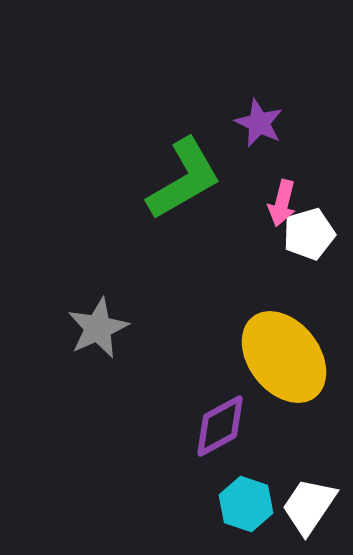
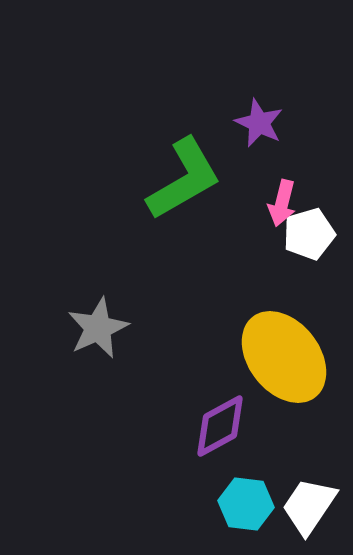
cyan hexagon: rotated 12 degrees counterclockwise
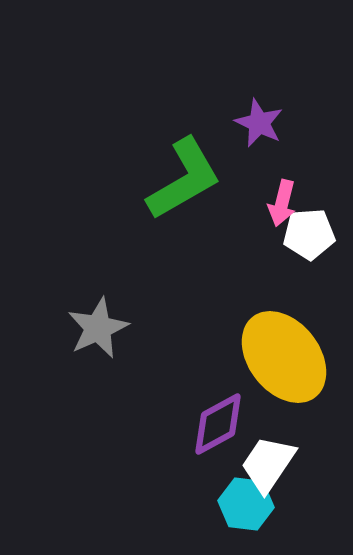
white pentagon: rotated 12 degrees clockwise
purple diamond: moved 2 px left, 2 px up
white trapezoid: moved 41 px left, 42 px up
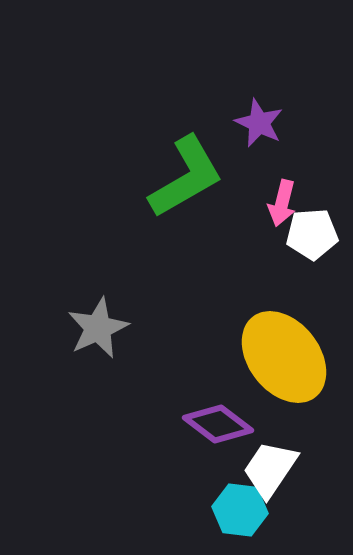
green L-shape: moved 2 px right, 2 px up
white pentagon: moved 3 px right
purple diamond: rotated 66 degrees clockwise
white trapezoid: moved 2 px right, 5 px down
cyan hexagon: moved 6 px left, 6 px down
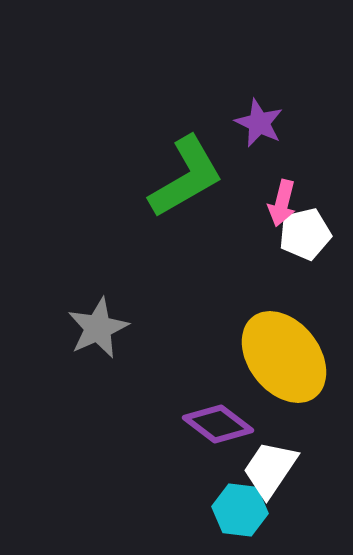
white pentagon: moved 7 px left; rotated 9 degrees counterclockwise
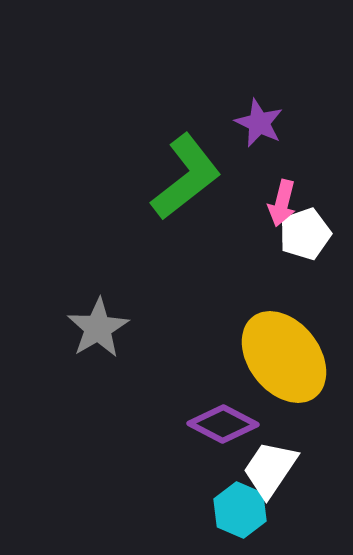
green L-shape: rotated 8 degrees counterclockwise
white pentagon: rotated 6 degrees counterclockwise
gray star: rotated 6 degrees counterclockwise
purple diamond: moved 5 px right; rotated 10 degrees counterclockwise
cyan hexagon: rotated 16 degrees clockwise
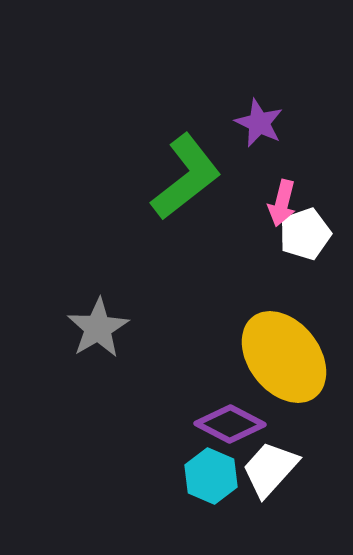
purple diamond: moved 7 px right
white trapezoid: rotated 8 degrees clockwise
cyan hexagon: moved 29 px left, 34 px up
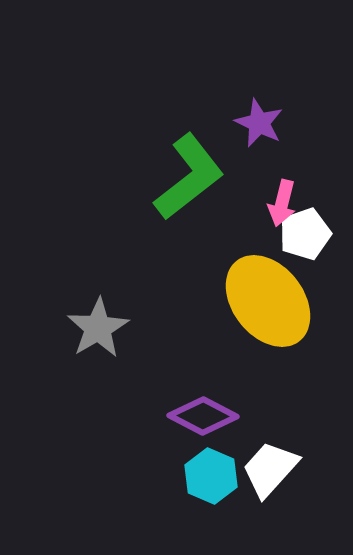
green L-shape: moved 3 px right
yellow ellipse: moved 16 px left, 56 px up
purple diamond: moved 27 px left, 8 px up
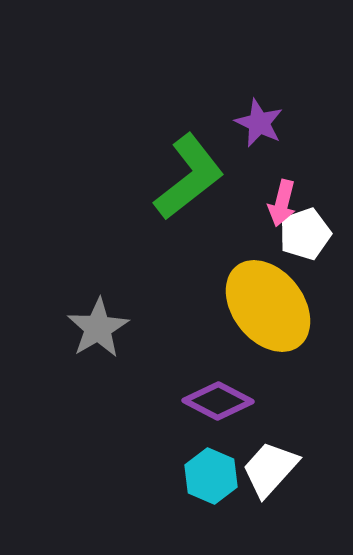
yellow ellipse: moved 5 px down
purple diamond: moved 15 px right, 15 px up
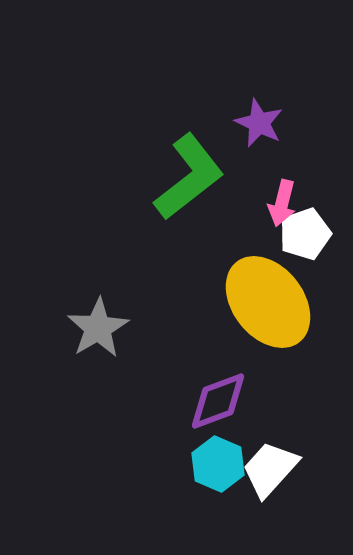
yellow ellipse: moved 4 px up
purple diamond: rotated 48 degrees counterclockwise
cyan hexagon: moved 7 px right, 12 px up
